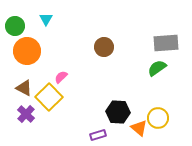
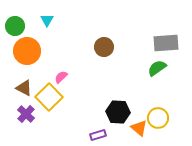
cyan triangle: moved 1 px right, 1 px down
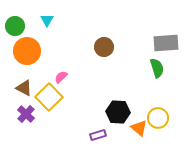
green semicircle: rotated 108 degrees clockwise
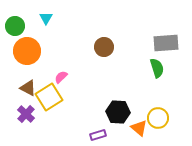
cyan triangle: moved 1 px left, 2 px up
brown triangle: moved 4 px right
yellow square: rotated 12 degrees clockwise
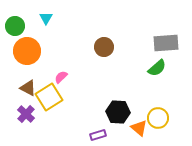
green semicircle: rotated 66 degrees clockwise
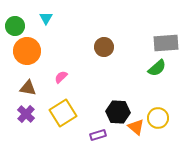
brown triangle: rotated 18 degrees counterclockwise
yellow square: moved 14 px right, 16 px down
orange triangle: moved 3 px left, 1 px up
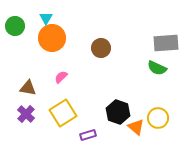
brown circle: moved 3 px left, 1 px down
orange circle: moved 25 px right, 13 px up
green semicircle: rotated 66 degrees clockwise
black hexagon: rotated 15 degrees clockwise
purple rectangle: moved 10 px left
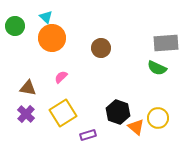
cyan triangle: moved 1 px up; rotated 16 degrees counterclockwise
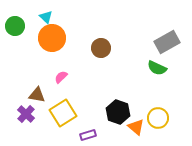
gray rectangle: moved 1 px right, 1 px up; rotated 25 degrees counterclockwise
brown triangle: moved 9 px right, 7 px down
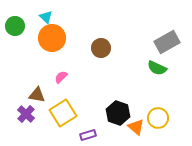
black hexagon: moved 1 px down
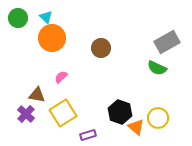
green circle: moved 3 px right, 8 px up
black hexagon: moved 2 px right, 1 px up
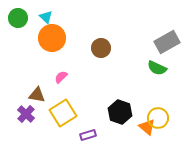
orange triangle: moved 11 px right
